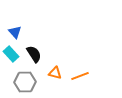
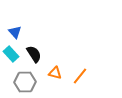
orange line: rotated 30 degrees counterclockwise
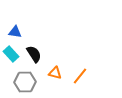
blue triangle: rotated 40 degrees counterclockwise
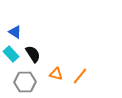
blue triangle: rotated 24 degrees clockwise
black semicircle: moved 1 px left
orange triangle: moved 1 px right, 1 px down
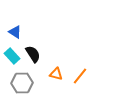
cyan rectangle: moved 1 px right, 2 px down
gray hexagon: moved 3 px left, 1 px down
